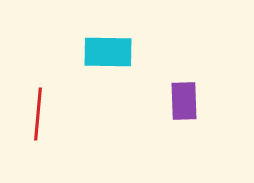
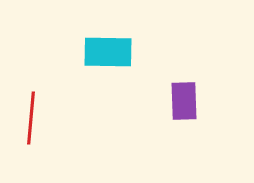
red line: moved 7 px left, 4 px down
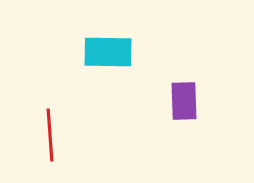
red line: moved 19 px right, 17 px down; rotated 9 degrees counterclockwise
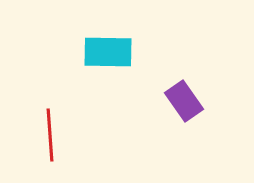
purple rectangle: rotated 33 degrees counterclockwise
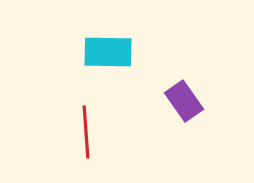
red line: moved 36 px right, 3 px up
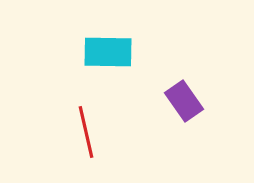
red line: rotated 9 degrees counterclockwise
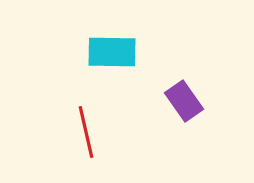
cyan rectangle: moved 4 px right
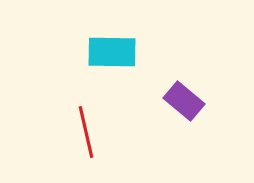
purple rectangle: rotated 15 degrees counterclockwise
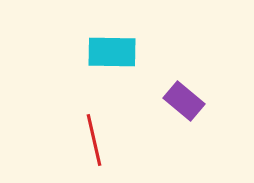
red line: moved 8 px right, 8 px down
